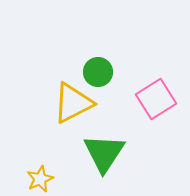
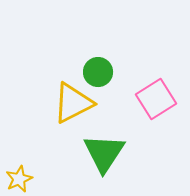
yellow star: moved 21 px left
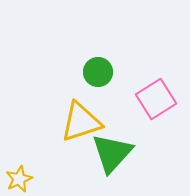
yellow triangle: moved 8 px right, 19 px down; rotated 9 degrees clockwise
green triangle: moved 8 px right; rotated 9 degrees clockwise
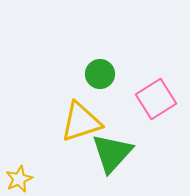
green circle: moved 2 px right, 2 px down
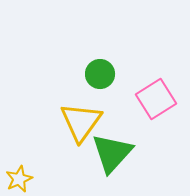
yellow triangle: rotated 36 degrees counterclockwise
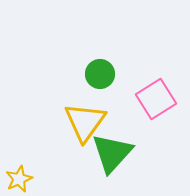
yellow triangle: moved 4 px right
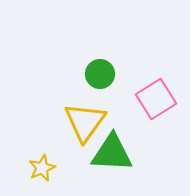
green triangle: rotated 51 degrees clockwise
yellow star: moved 23 px right, 11 px up
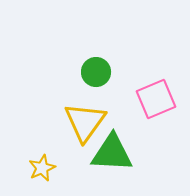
green circle: moved 4 px left, 2 px up
pink square: rotated 9 degrees clockwise
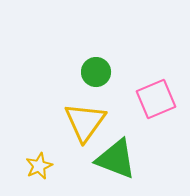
green triangle: moved 4 px right, 6 px down; rotated 18 degrees clockwise
yellow star: moved 3 px left, 2 px up
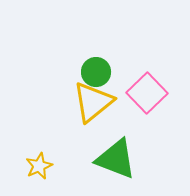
pink square: moved 9 px left, 6 px up; rotated 21 degrees counterclockwise
yellow triangle: moved 8 px right, 20 px up; rotated 15 degrees clockwise
